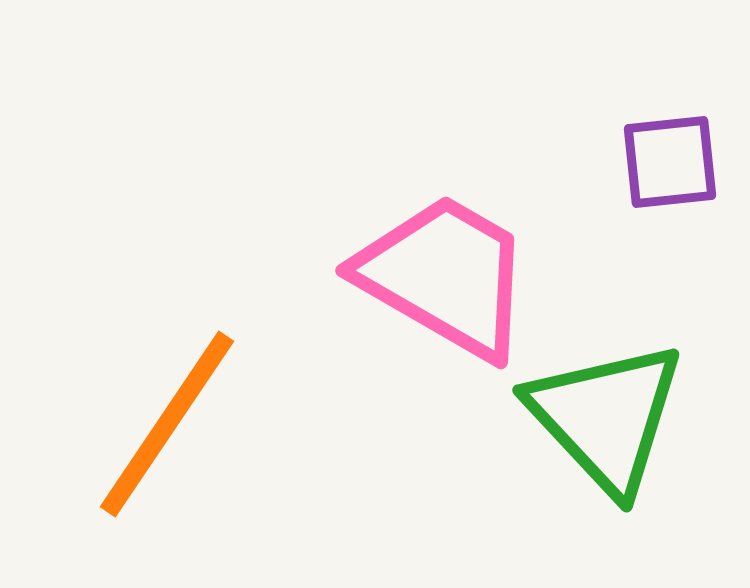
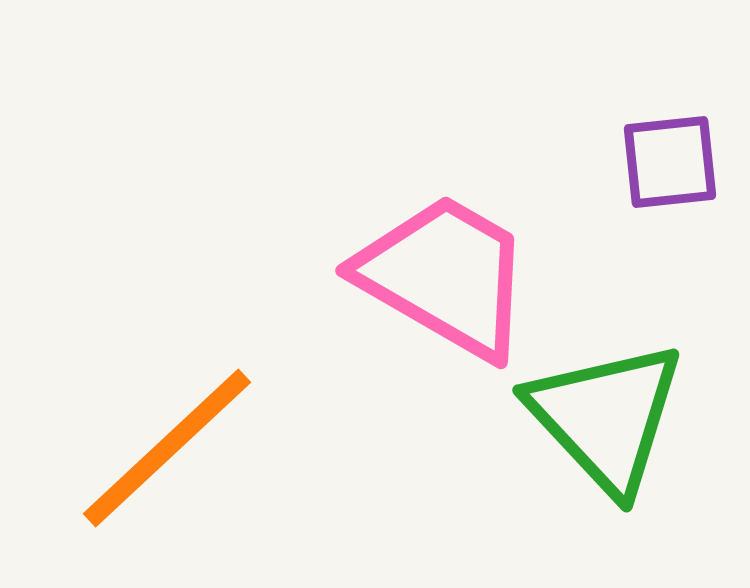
orange line: moved 24 px down; rotated 13 degrees clockwise
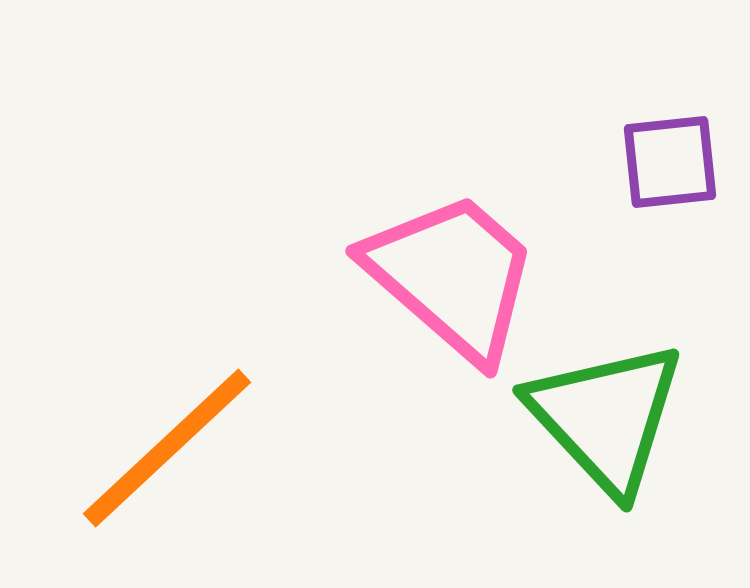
pink trapezoid: moved 7 px right; rotated 11 degrees clockwise
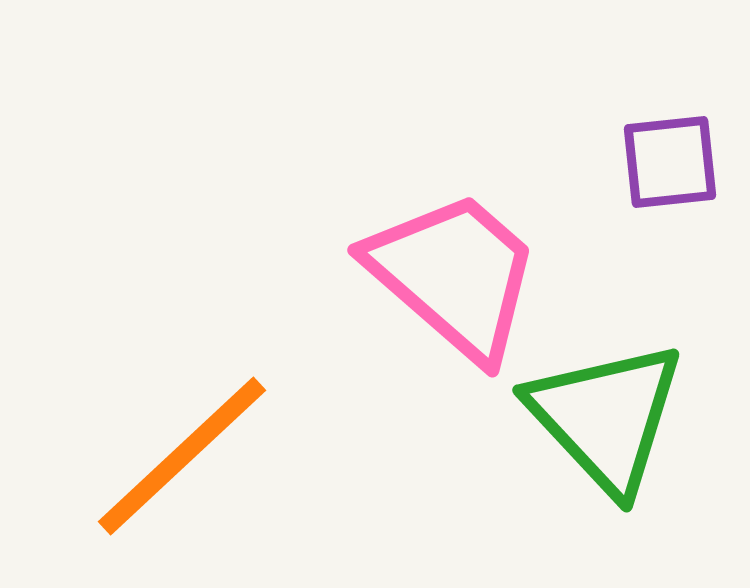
pink trapezoid: moved 2 px right, 1 px up
orange line: moved 15 px right, 8 px down
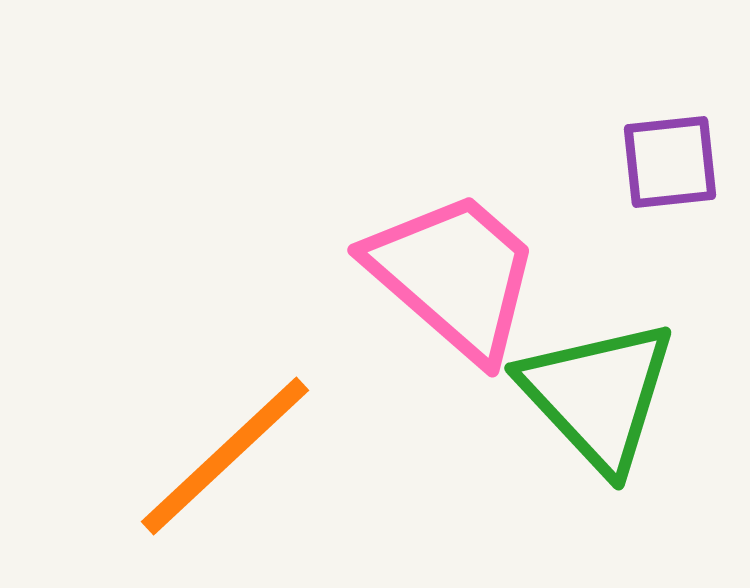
green triangle: moved 8 px left, 22 px up
orange line: moved 43 px right
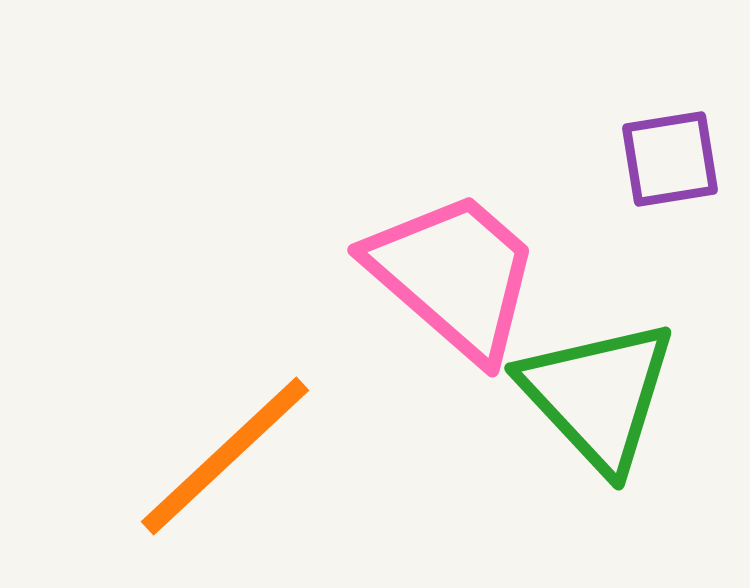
purple square: moved 3 px up; rotated 3 degrees counterclockwise
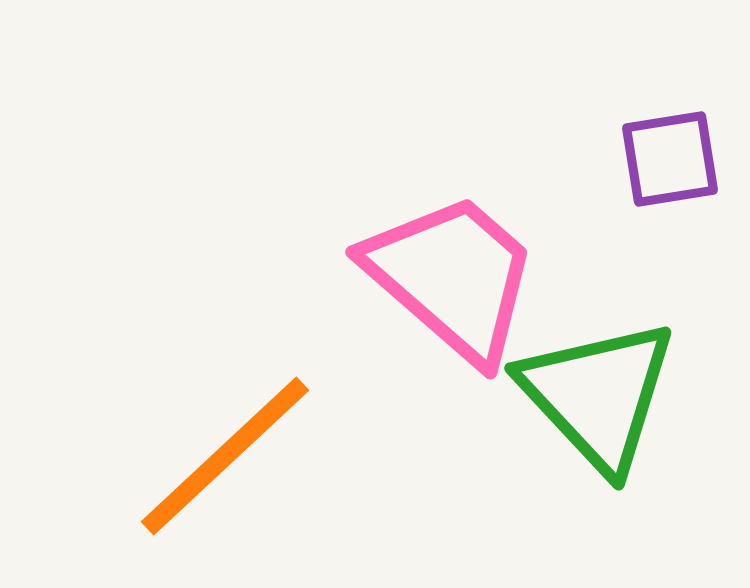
pink trapezoid: moved 2 px left, 2 px down
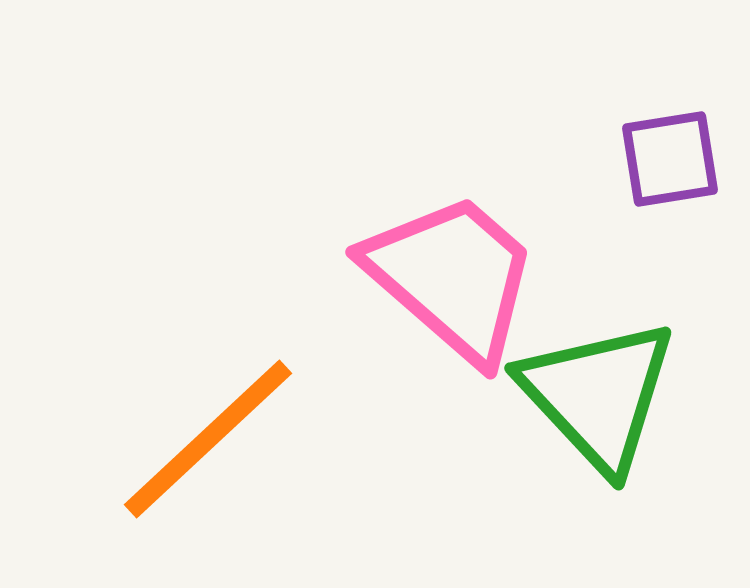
orange line: moved 17 px left, 17 px up
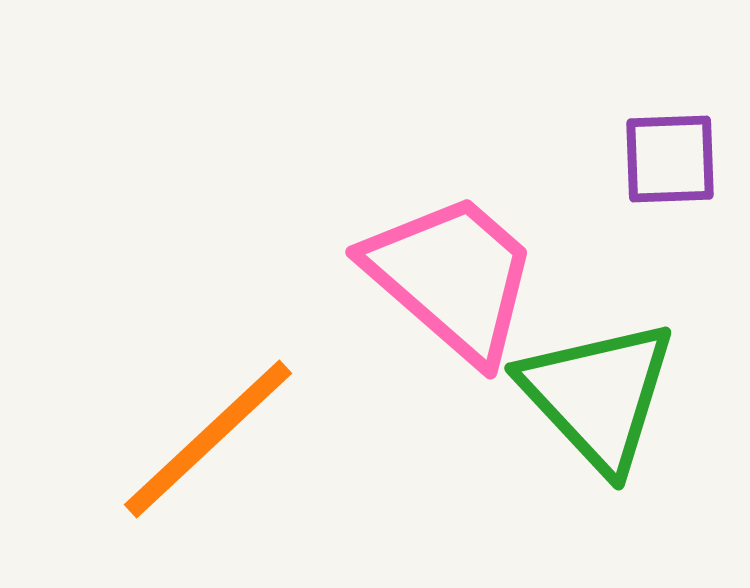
purple square: rotated 7 degrees clockwise
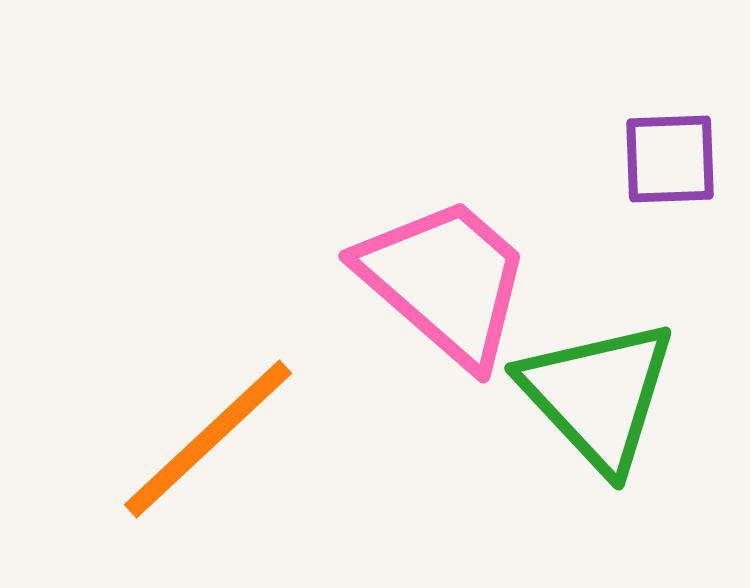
pink trapezoid: moved 7 px left, 4 px down
